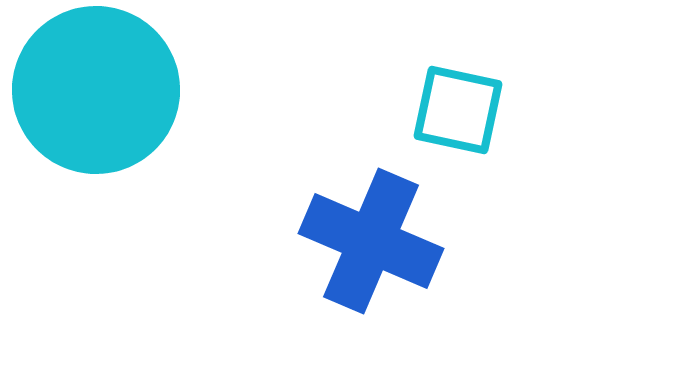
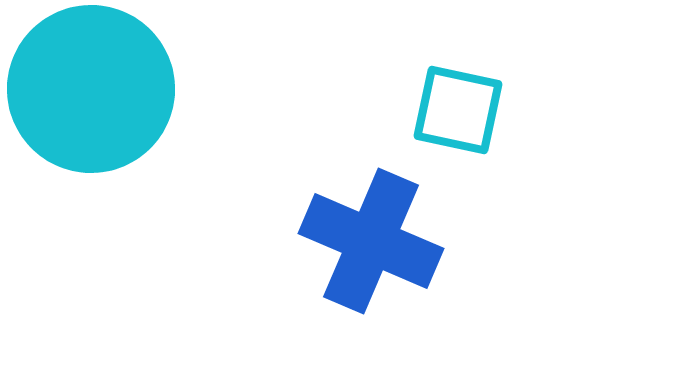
cyan circle: moved 5 px left, 1 px up
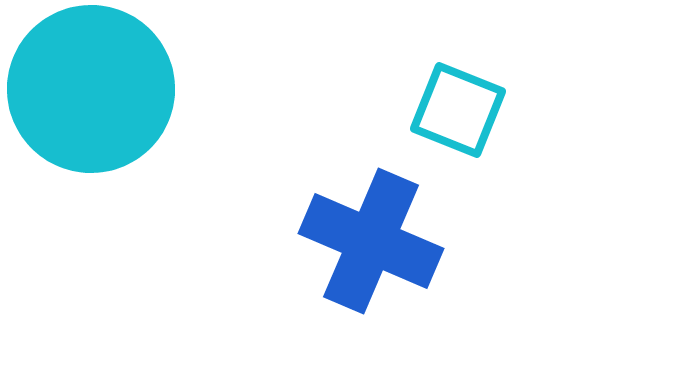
cyan square: rotated 10 degrees clockwise
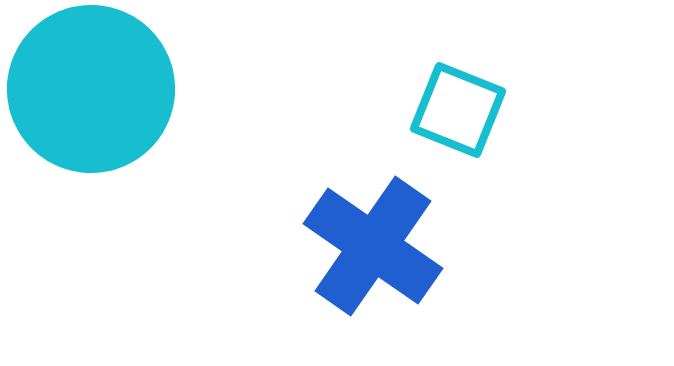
blue cross: moved 2 px right, 5 px down; rotated 12 degrees clockwise
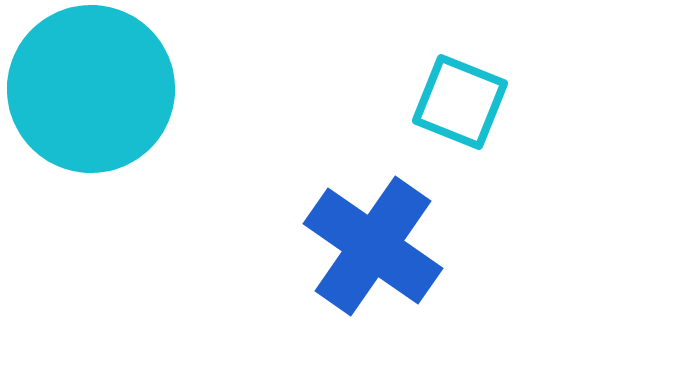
cyan square: moved 2 px right, 8 px up
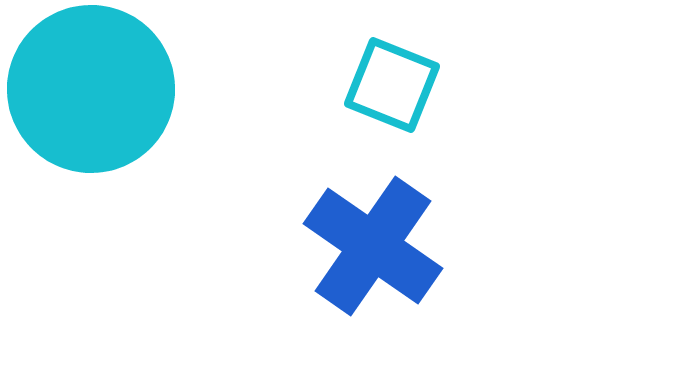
cyan square: moved 68 px left, 17 px up
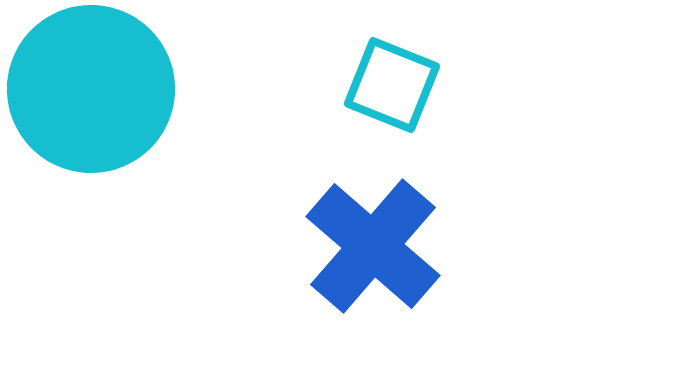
blue cross: rotated 6 degrees clockwise
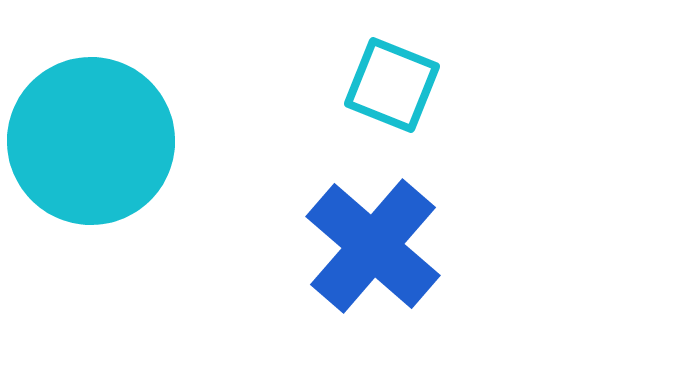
cyan circle: moved 52 px down
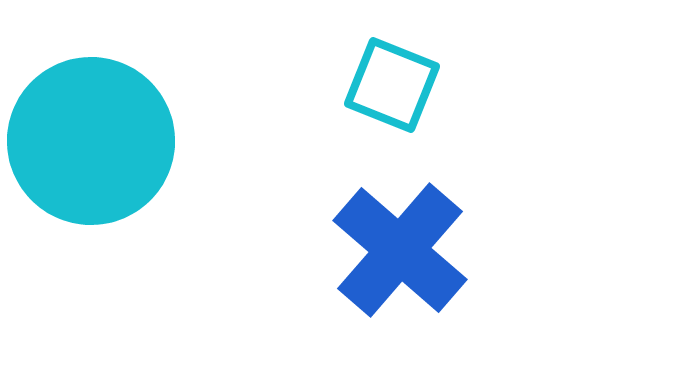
blue cross: moved 27 px right, 4 px down
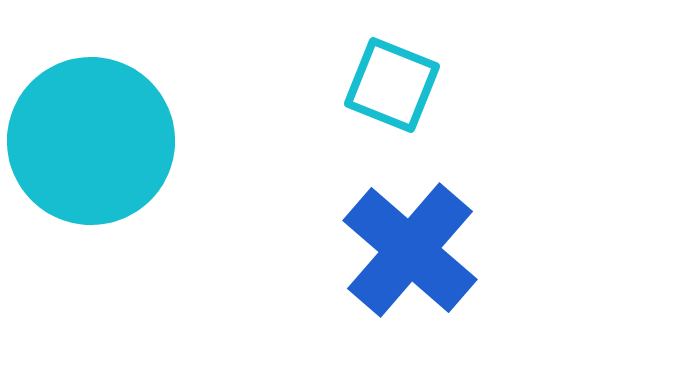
blue cross: moved 10 px right
